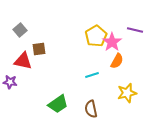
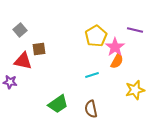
pink star: moved 3 px right, 5 px down
yellow star: moved 8 px right, 3 px up
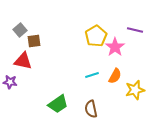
brown square: moved 5 px left, 8 px up
orange semicircle: moved 2 px left, 15 px down
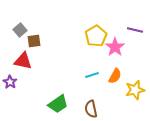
purple star: rotated 24 degrees clockwise
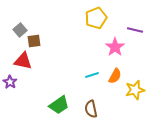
yellow pentagon: moved 18 px up; rotated 10 degrees clockwise
green trapezoid: moved 1 px right, 1 px down
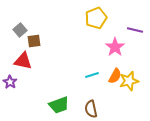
yellow star: moved 6 px left, 9 px up
green trapezoid: rotated 15 degrees clockwise
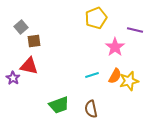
gray square: moved 1 px right, 3 px up
red triangle: moved 6 px right, 5 px down
purple star: moved 3 px right, 4 px up
